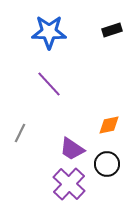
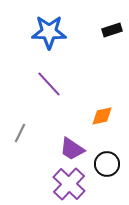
orange diamond: moved 7 px left, 9 px up
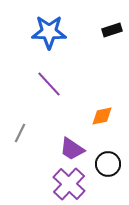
black circle: moved 1 px right
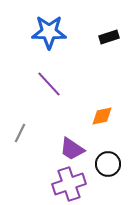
black rectangle: moved 3 px left, 7 px down
purple cross: rotated 28 degrees clockwise
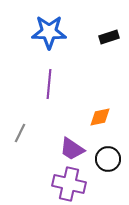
purple line: rotated 48 degrees clockwise
orange diamond: moved 2 px left, 1 px down
black circle: moved 5 px up
purple cross: rotated 32 degrees clockwise
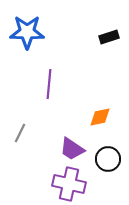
blue star: moved 22 px left
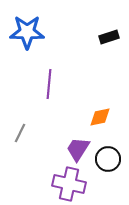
purple trapezoid: moved 6 px right; rotated 88 degrees clockwise
